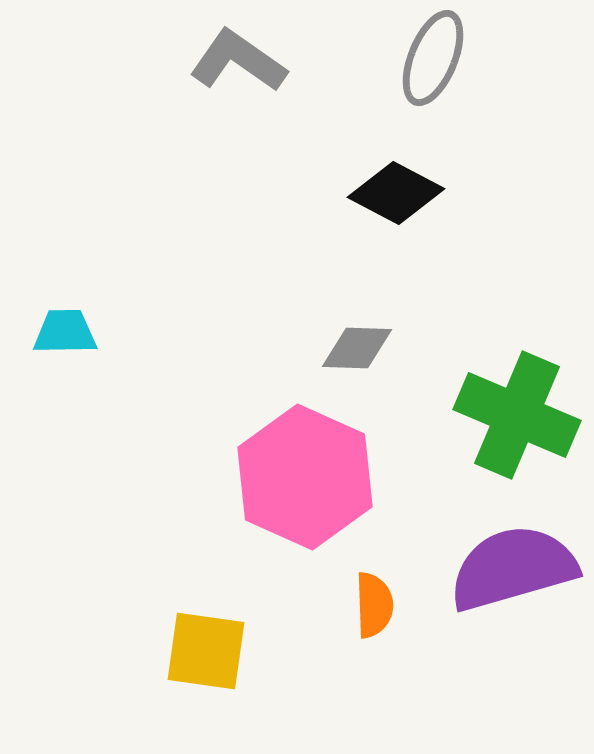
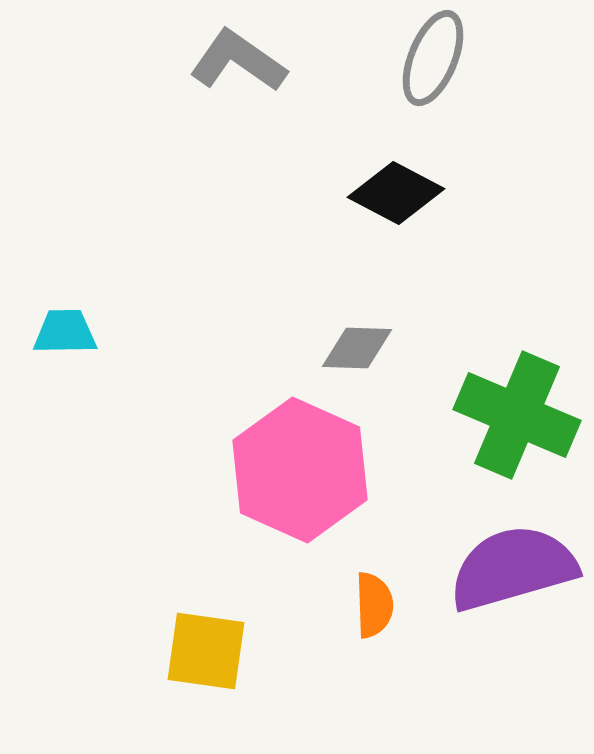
pink hexagon: moved 5 px left, 7 px up
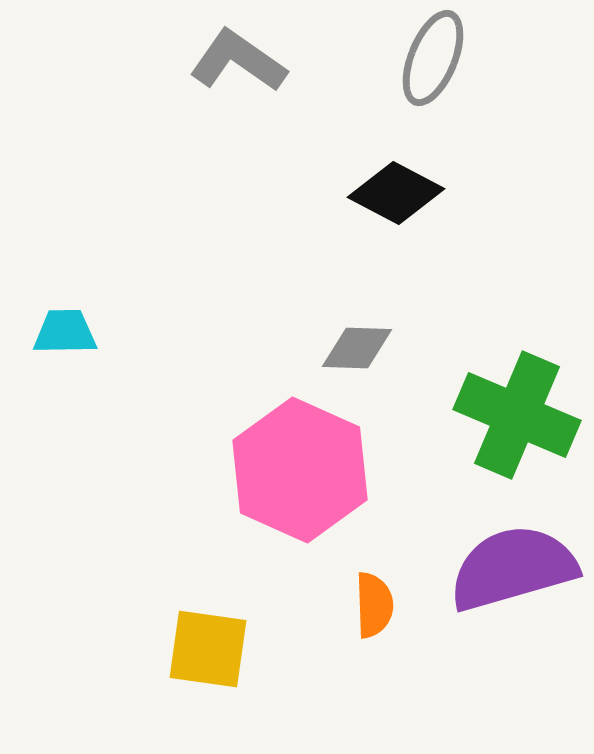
yellow square: moved 2 px right, 2 px up
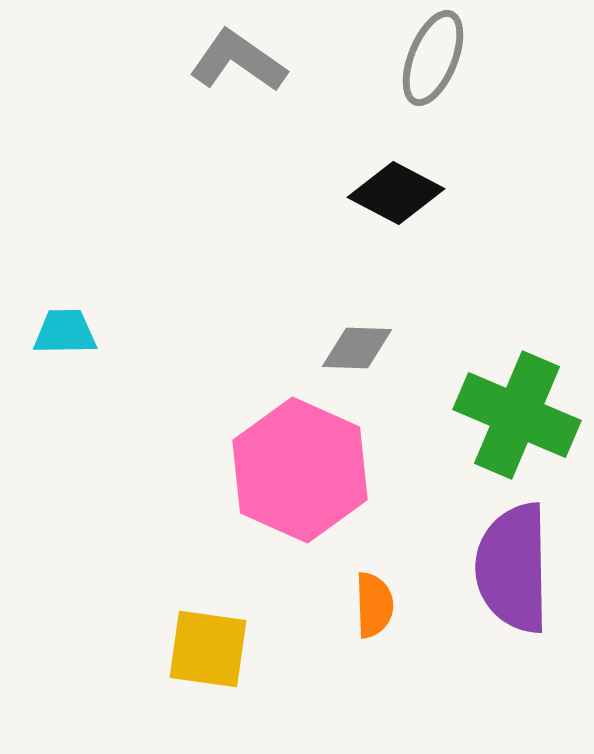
purple semicircle: rotated 75 degrees counterclockwise
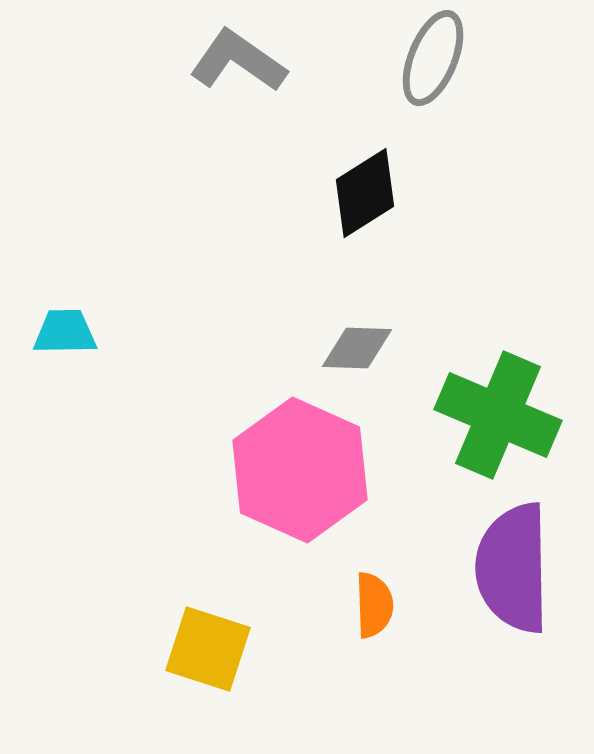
black diamond: moved 31 px left; rotated 60 degrees counterclockwise
green cross: moved 19 px left
yellow square: rotated 10 degrees clockwise
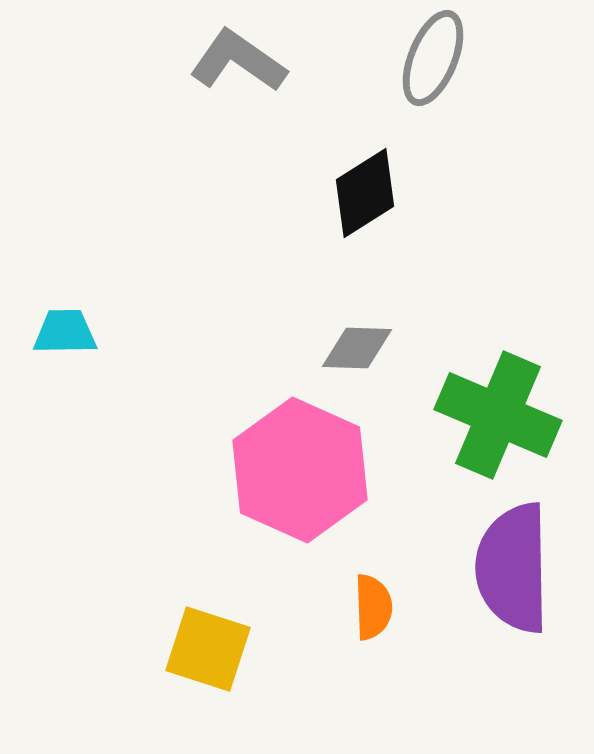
orange semicircle: moved 1 px left, 2 px down
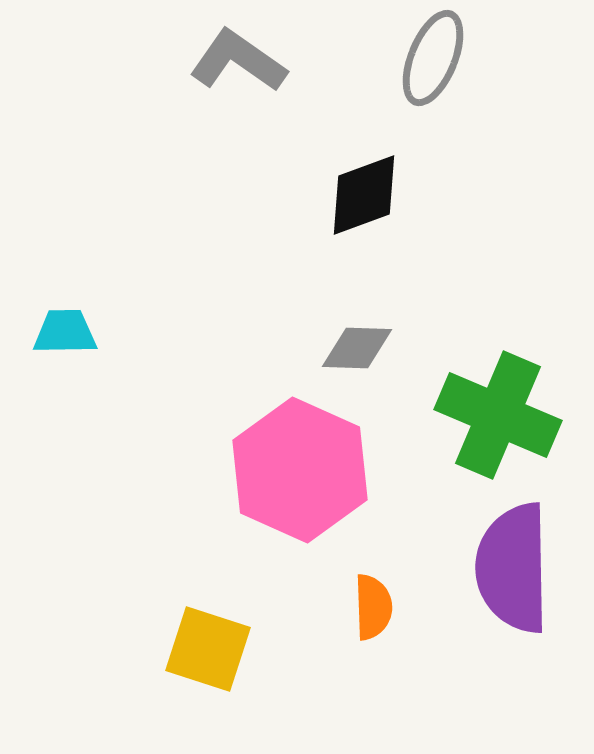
black diamond: moved 1 px left, 2 px down; rotated 12 degrees clockwise
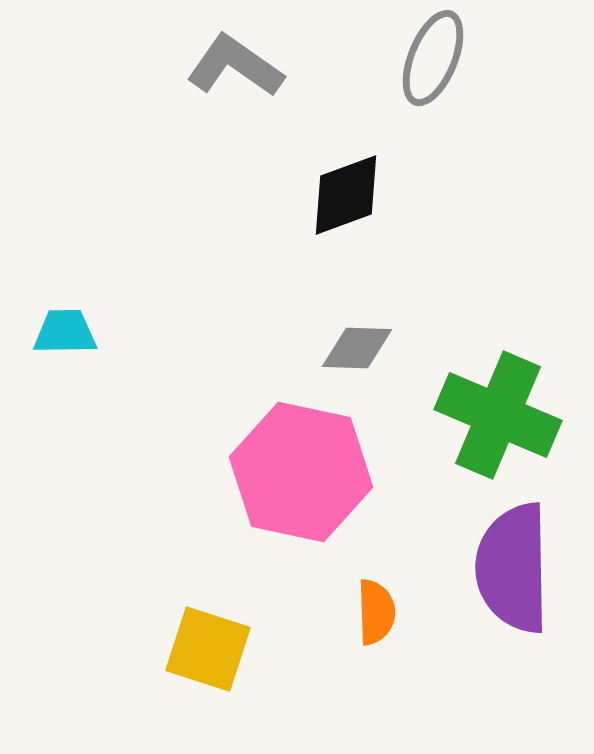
gray L-shape: moved 3 px left, 5 px down
black diamond: moved 18 px left
pink hexagon: moved 1 px right, 2 px down; rotated 12 degrees counterclockwise
orange semicircle: moved 3 px right, 5 px down
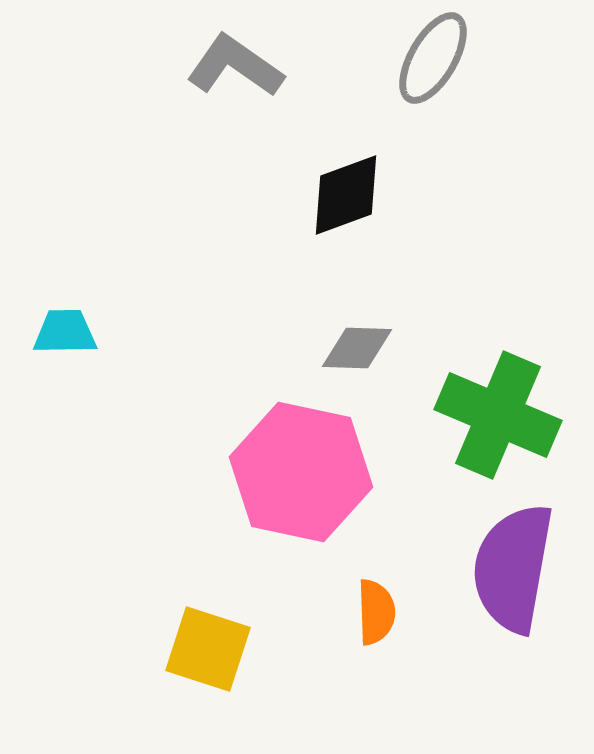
gray ellipse: rotated 8 degrees clockwise
purple semicircle: rotated 11 degrees clockwise
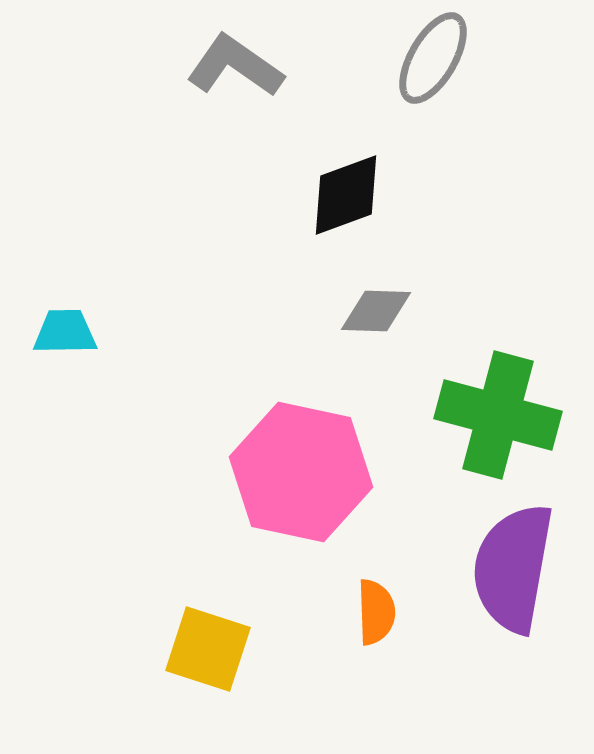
gray diamond: moved 19 px right, 37 px up
green cross: rotated 8 degrees counterclockwise
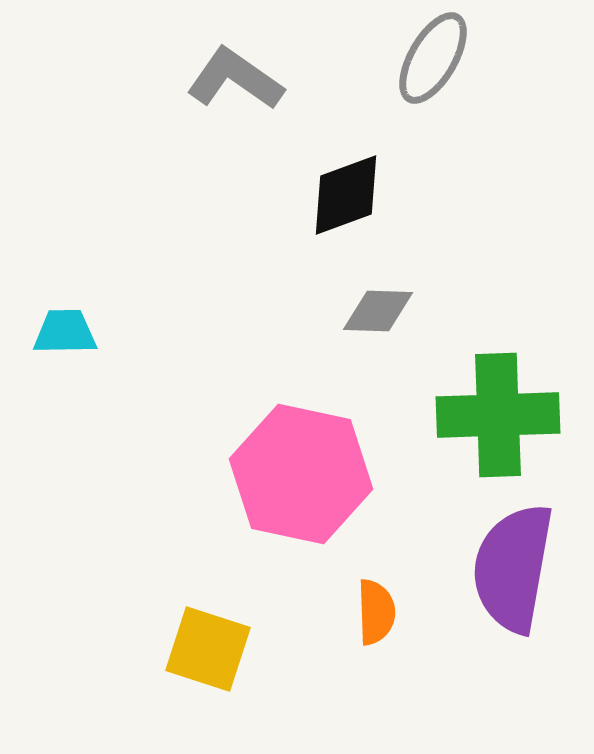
gray L-shape: moved 13 px down
gray diamond: moved 2 px right
green cross: rotated 17 degrees counterclockwise
pink hexagon: moved 2 px down
